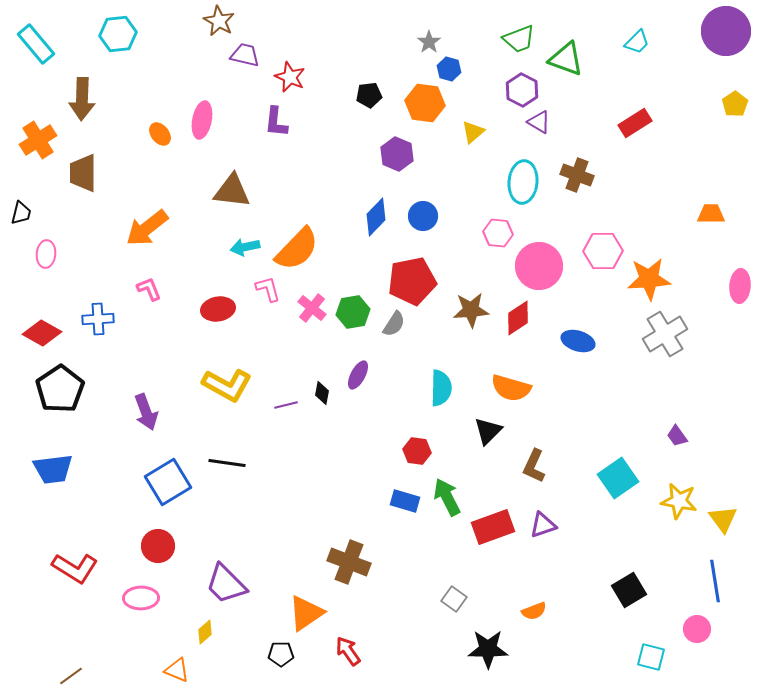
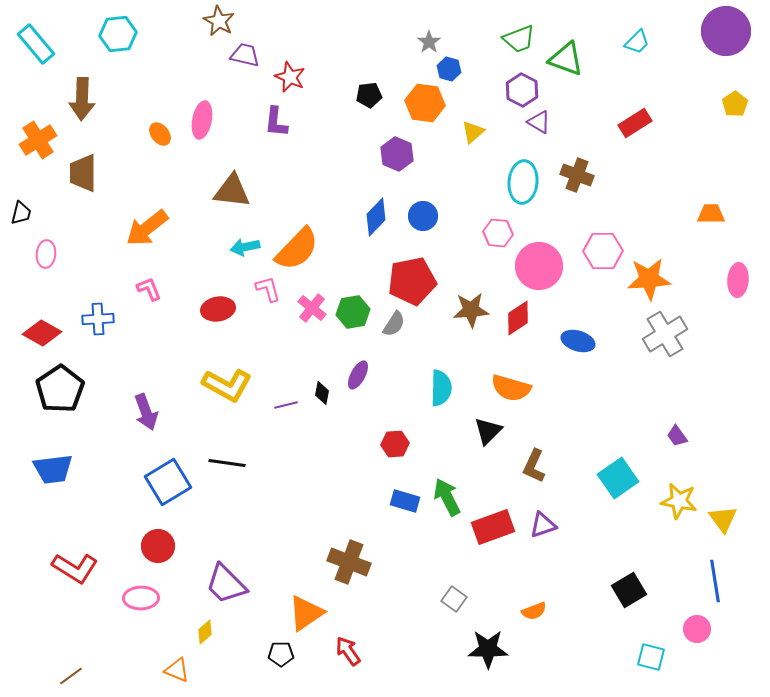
pink ellipse at (740, 286): moved 2 px left, 6 px up
red hexagon at (417, 451): moved 22 px left, 7 px up; rotated 12 degrees counterclockwise
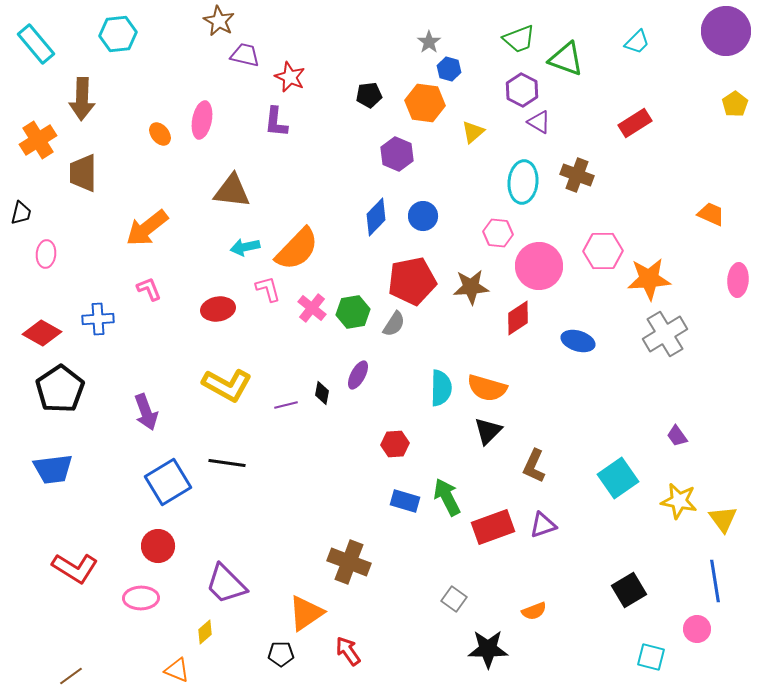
orange trapezoid at (711, 214): rotated 24 degrees clockwise
brown star at (471, 310): moved 23 px up
orange semicircle at (511, 388): moved 24 px left
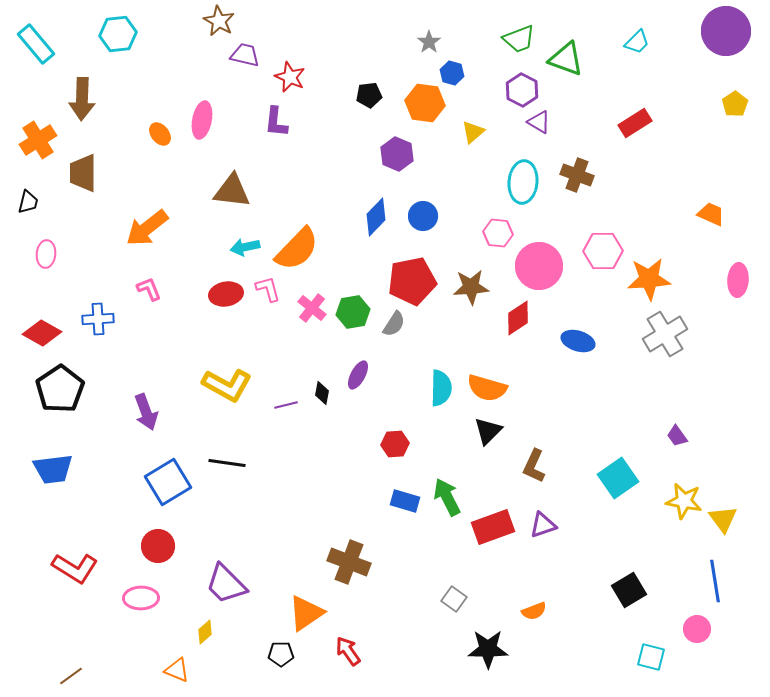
blue hexagon at (449, 69): moved 3 px right, 4 px down
black trapezoid at (21, 213): moved 7 px right, 11 px up
red ellipse at (218, 309): moved 8 px right, 15 px up
yellow star at (679, 501): moved 5 px right
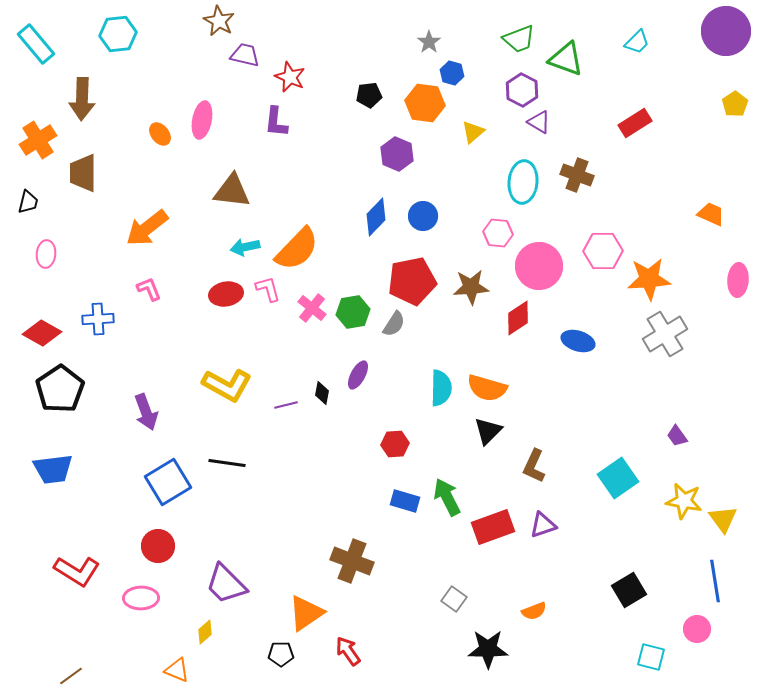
brown cross at (349, 562): moved 3 px right, 1 px up
red L-shape at (75, 568): moved 2 px right, 3 px down
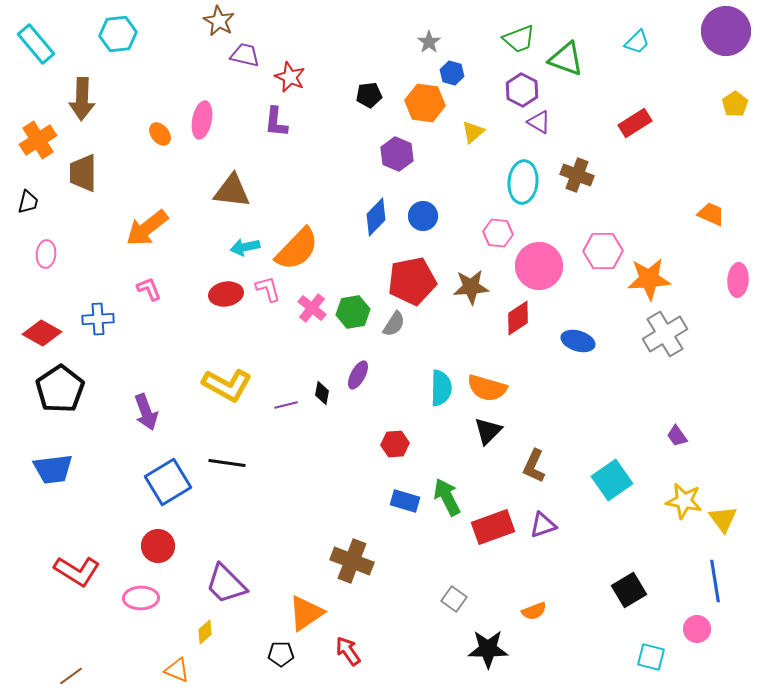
cyan square at (618, 478): moved 6 px left, 2 px down
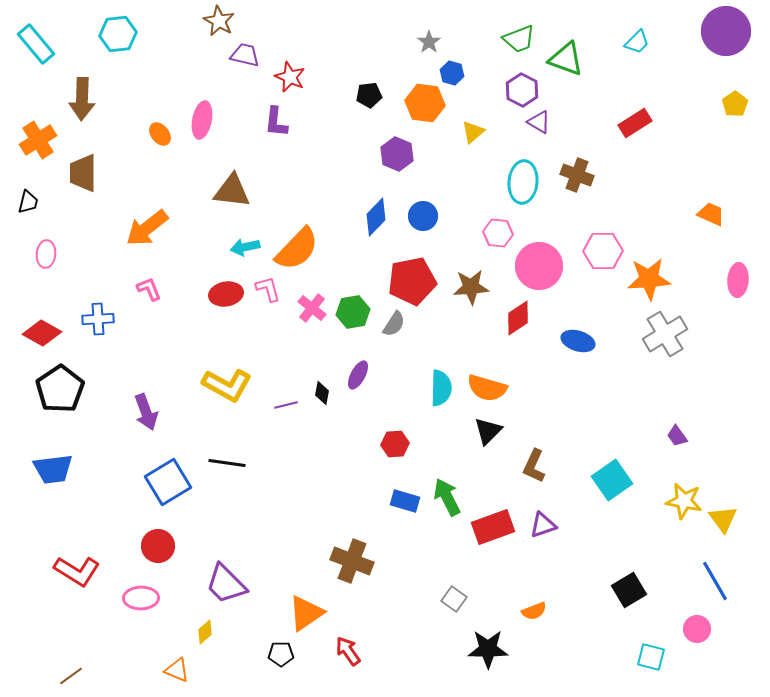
blue line at (715, 581): rotated 21 degrees counterclockwise
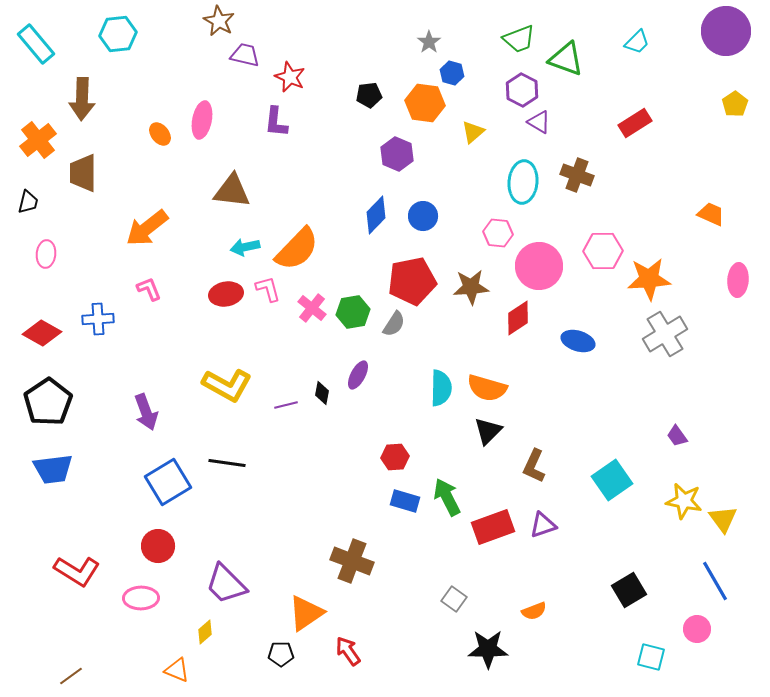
orange cross at (38, 140): rotated 6 degrees counterclockwise
blue diamond at (376, 217): moved 2 px up
black pentagon at (60, 389): moved 12 px left, 13 px down
red hexagon at (395, 444): moved 13 px down
